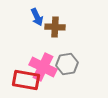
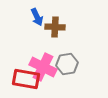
red rectangle: moved 1 px up
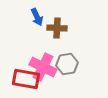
brown cross: moved 2 px right, 1 px down
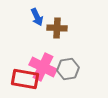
gray hexagon: moved 1 px right, 5 px down
red rectangle: moved 1 px left
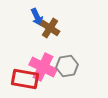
brown cross: moved 7 px left; rotated 30 degrees clockwise
gray hexagon: moved 1 px left, 3 px up
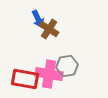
blue arrow: moved 1 px right, 2 px down
brown cross: moved 1 px left, 1 px down
pink cross: moved 6 px right, 7 px down; rotated 16 degrees counterclockwise
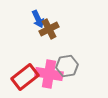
brown cross: rotated 30 degrees clockwise
red rectangle: moved 2 px up; rotated 48 degrees counterclockwise
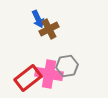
red rectangle: moved 3 px right, 1 px down
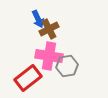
pink cross: moved 18 px up
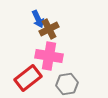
gray hexagon: moved 18 px down
